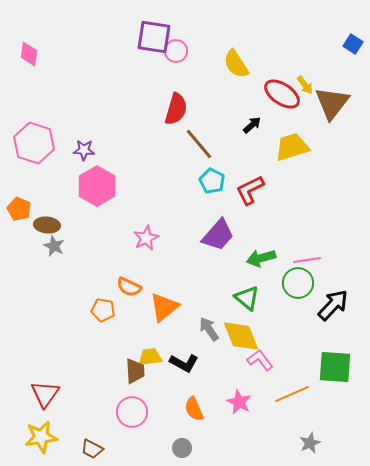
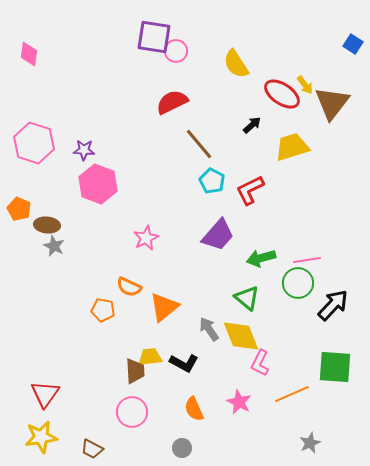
red semicircle at (176, 109): moved 4 px left, 7 px up; rotated 132 degrees counterclockwise
pink hexagon at (97, 186): moved 1 px right, 2 px up; rotated 9 degrees counterclockwise
pink L-shape at (260, 360): moved 3 px down; rotated 116 degrees counterclockwise
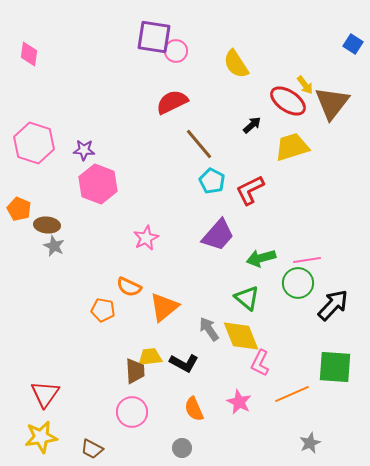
red ellipse at (282, 94): moved 6 px right, 7 px down
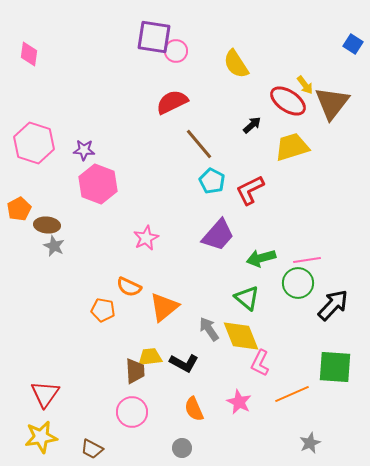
orange pentagon at (19, 209): rotated 20 degrees clockwise
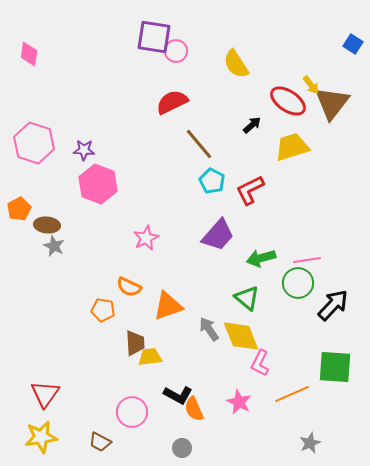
yellow arrow at (305, 85): moved 6 px right
orange triangle at (164, 307): moved 4 px right, 1 px up; rotated 20 degrees clockwise
black L-shape at (184, 363): moved 6 px left, 32 px down
brown trapezoid at (135, 371): moved 28 px up
brown trapezoid at (92, 449): moved 8 px right, 7 px up
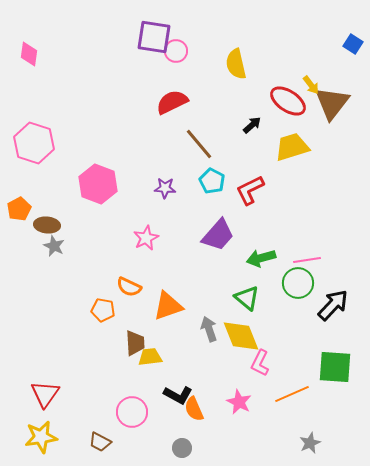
yellow semicircle at (236, 64): rotated 20 degrees clockwise
purple star at (84, 150): moved 81 px right, 38 px down
gray arrow at (209, 329): rotated 15 degrees clockwise
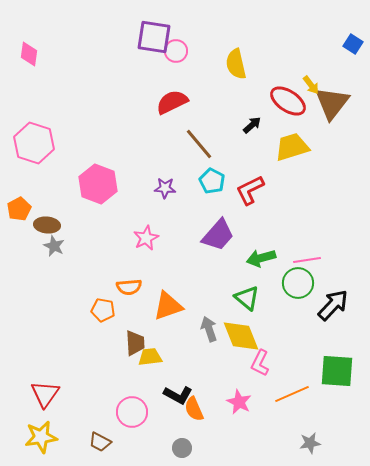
orange semicircle at (129, 287): rotated 30 degrees counterclockwise
green square at (335, 367): moved 2 px right, 4 px down
gray star at (310, 443): rotated 15 degrees clockwise
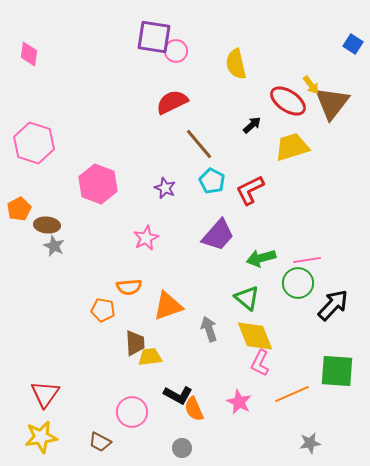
purple star at (165, 188): rotated 20 degrees clockwise
yellow diamond at (241, 336): moved 14 px right
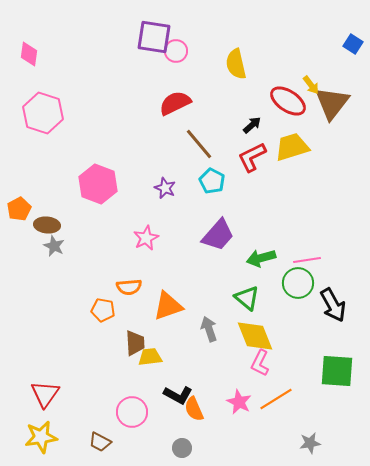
red semicircle at (172, 102): moved 3 px right, 1 px down
pink hexagon at (34, 143): moved 9 px right, 30 px up
red L-shape at (250, 190): moved 2 px right, 33 px up
black arrow at (333, 305): rotated 108 degrees clockwise
orange line at (292, 394): moved 16 px left, 5 px down; rotated 8 degrees counterclockwise
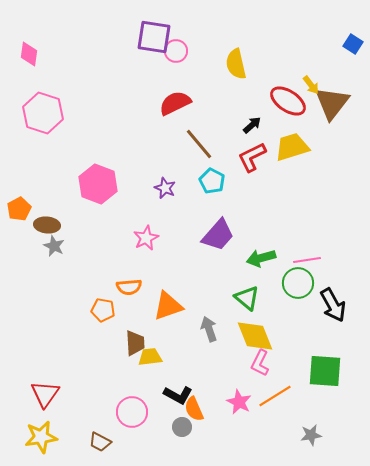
green square at (337, 371): moved 12 px left
orange line at (276, 399): moved 1 px left, 3 px up
gray star at (310, 443): moved 1 px right, 8 px up
gray circle at (182, 448): moved 21 px up
